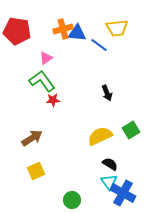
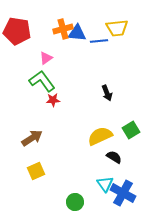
blue line: moved 4 px up; rotated 42 degrees counterclockwise
black semicircle: moved 4 px right, 7 px up
cyan triangle: moved 4 px left, 2 px down
green circle: moved 3 px right, 2 px down
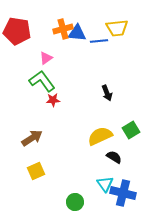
blue cross: rotated 15 degrees counterclockwise
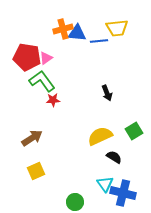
red pentagon: moved 10 px right, 26 px down
green square: moved 3 px right, 1 px down
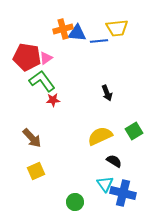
brown arrow: rotated 80 degrees clockwise
black semicircle: moved 4 px down
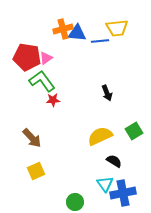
blue line: moved 1 px right
blue cross: rotated 25 degrees counterclockwise
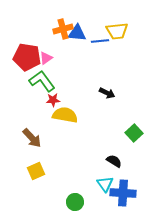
yellow trapezoid: moved 3 px down
black arrow: rotated 42 degrees counterclockwise
green square: moved 2 px down; rotated 12 degrees counterclockwise
yellow semicircle: moved 35 px left, 21 px up; rotated 35 degrees clockwise
blue cross: rotated 15 degrees clockwise
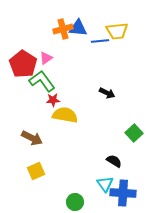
blue triangle: moved 1 px right, 5 px up
red pentagon: moved 4 px left, 7 px down; rotated 24 degrees clockwise
brown arrow: rotated 20 degrees counterclockwise
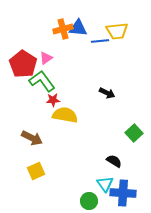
green circle: moved 14 px right, 1 px up
